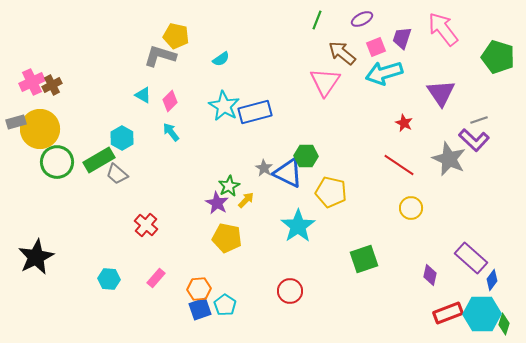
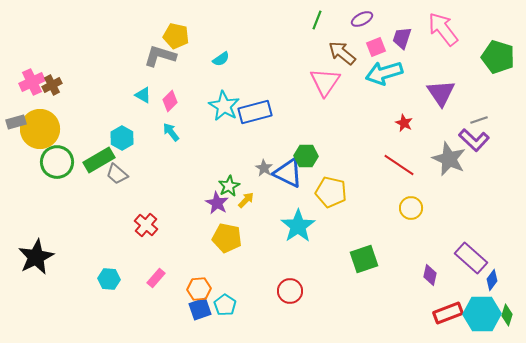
green diamond at (504, 324): moved 3 px right, 9 px up
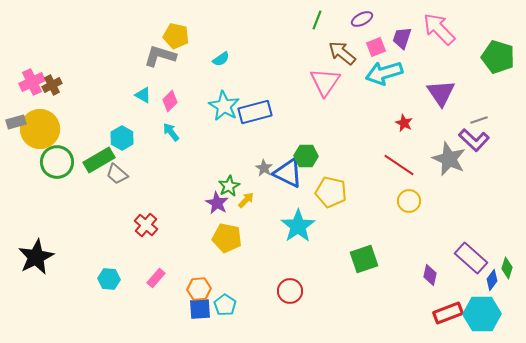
pink arrow at (443, 29): moved 4 px left; rotated 6 degrees counterclockwise
yellow circle at (411, 208): moved 2 px left, 7 px up
blue square at (200, 309): rotated 15 degrees clockwise
green diamond at (507, 315): moved 47 px up
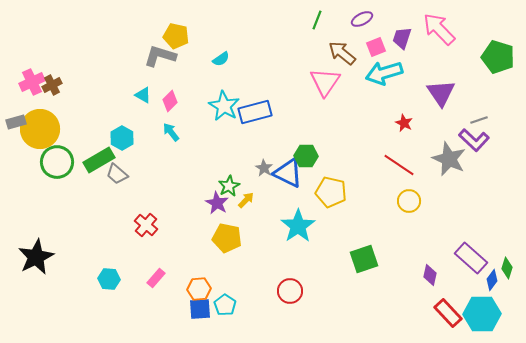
red rectangle at (448, 313): rotated 68 degrees clockwise
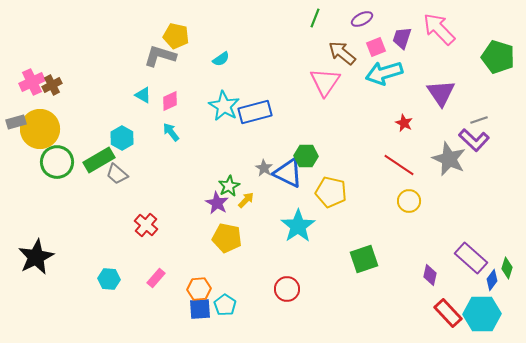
green line at (317, 20): moved 2 px left, 2 px up
pink diamond at (170, 101): rotated 20 degrees clockwise
red circle at (290, 291): moved 3 px left, 2 px up
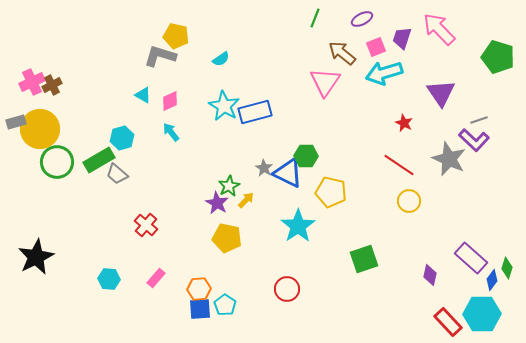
cyan hexagon at (122, 138): rotated 15 degrees clockwise
red rectangle at (448, 313): moved 9 px down
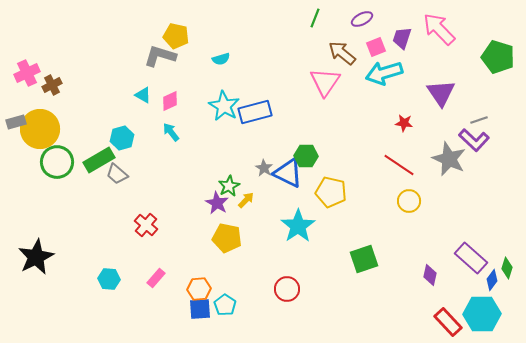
cyan semicircle at (221, 59): rotated 18 degrees clockwise
pink cross at (32, 82): moved 5 px left, 9 px up
red star at (404, 123): rotated 18 degrees counterclockwise
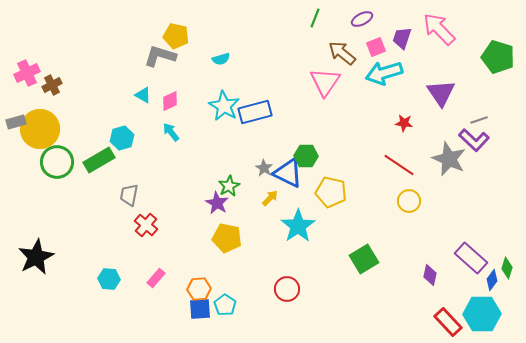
gray trapezoid at (117, 174): moved 12 px right, 21 px down; rotated 60 degrees clockwise
yellow arrow at (246, 200): moved 24 px right, 2 px up
green square at (364, 259): rotated 12 degrees counterclockwise
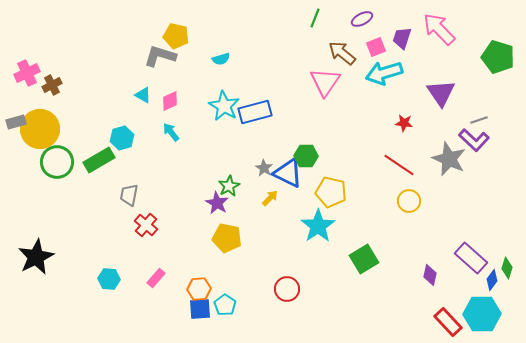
cyan star at (298, 226): moved 20 px right
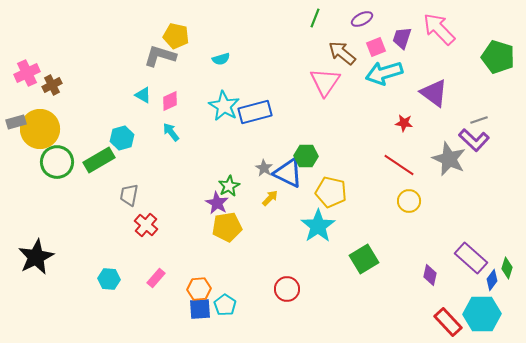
purple triangle at (441, 93): moved 7 px left; rotated 20 degrees counterclockwise
yellow pentagon at (227, 238): moved 11 px up; rotated 20 degrees counterclockwise
